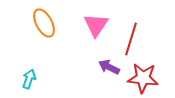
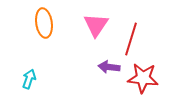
orange ellipse: rotated 20 degrees clockwise
purple arrow: rotated 20 degrees counterclockwise
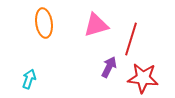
pink triangle: rotated 40 degrees clockwise
purple arrow: rotated 110 degrees clockwise
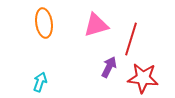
cyan arrow: moved 11 px right, 3 px down
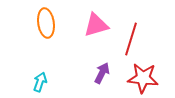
orange ellipse: moved 2 px right
purple arrow: moved 7 px left, 6 px down
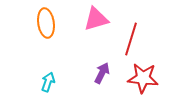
pink triangle: moved 6 px up
cyan arrow: moved 8 px right
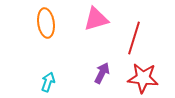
red line: moved 3 px right, 1 px up
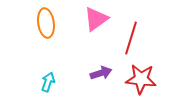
pink triangle: rotated 20 degrees counterclockwise
red line: moved 3 px left
purple arrow: moved 1 px left; rotated 45 degrees clockwise
red star: moved 2 px left, 1 px down
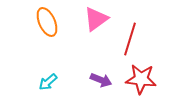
orange ellipse: moved 1 px right, 1 px up; rotated 16 degrees counterclockwise
red line: moved 1 px left, 1 px down
purple arrow: moved 7 px down; rotated 40 degrees clockwise
cyan arrow: rotated 150 degrees counterclockwise
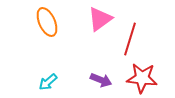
pink triangle: moved 4 px right
red star: moved 1 px right, 1 px up
